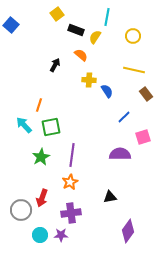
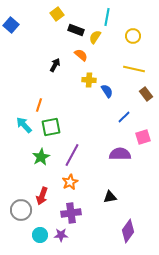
yellow line: moved 1 px up
purple line: rotated 20 degrees clockwise
red arrow: moved 2 px up
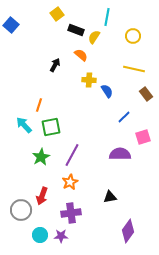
yellow semicircle: moved 1 px left
purple star: moved 1 px down
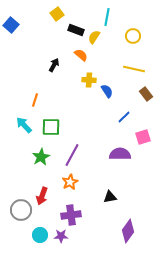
black arrow: moved 1 px left
orange line: moved 4 px left, 5 px up
green square: rotated 12 degrees clockwise
purple cross: moved 2 px down
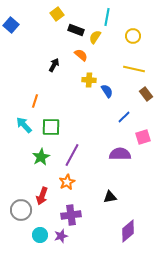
yellow semicircle: moved 1 px right
orange line: moved 1 px down
orange star: moved 3 px left
purple diamond: rotated 15 degrees clockwise
purple star: rotated 16 degrees counterclockwise
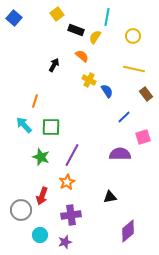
blue square: moved 3 px right, 7 px up
orange semicircle: moved 1 px right, 1 px down
yellow cross: rotated 24 degrees clockwise
green star: rotated 24 degrees counterclockwise
purple star: moved 4 px right, 6 px down
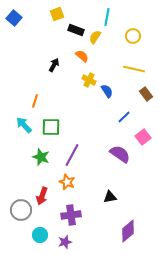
yellow square: rotated 16 degrees clockwise
pink square: rotated 21 degrees counterclockwise
purple semicircle: rotated 35 degrees clockwise
orange star: rotated 21 degrees counterclockwise
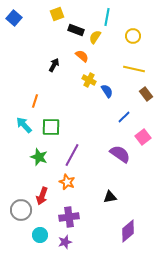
green star: moved 2 px left
purple cross: moved 2 px left, 2 px down
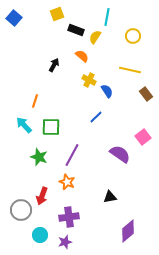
yellow line: moved 4 px left, 1 px down
blue line: moved 28 px left
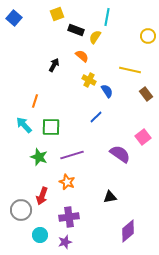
yellow circle: moved 15 px right
purple line: rotated 45 degrees clockwise
